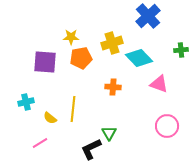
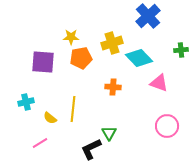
purple square: moved 2 px left
pink triangle: moved 1 px up
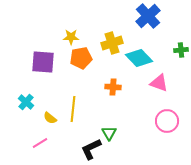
cyan cross: rotated 35 degrees counterclockwise
pink circle: moved 5 px up
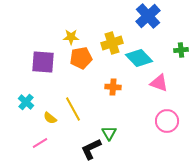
yellow line: rotated 35 degrees counterclockwise
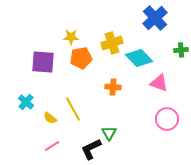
blue cross: moved 7 px right, 2 px down
pink circle: moved 2 px up
pink line: moved 12 px right, 3 px down
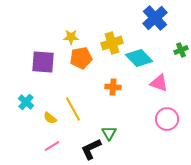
green cross: rotated 16 degrees counterclockwise
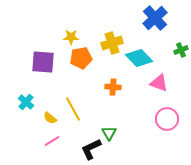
pink line: moved 5 px up
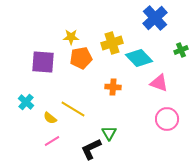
yellow line: rotated 30 degrees counterclockwise
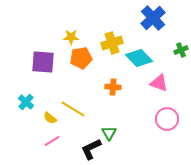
blue cross: moved 2 px left
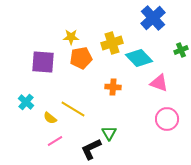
pink line: moved 3 px right
